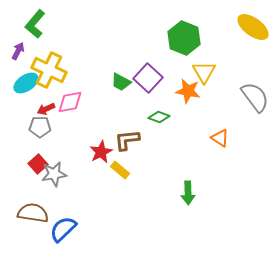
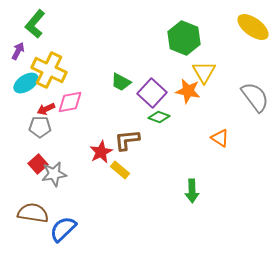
purple square: moved 4 px right, 15 px down
green arrow: moved 4 px right, 2 px up
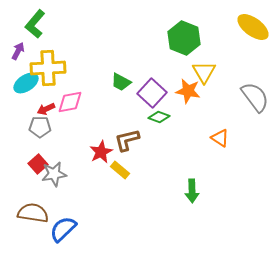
yellow cross: moved 1 px left, 2 px up; rotated 28 degrees counterclockwise
brown L-shape: rotated 8 degrees counterclockwise
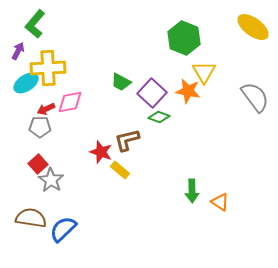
orange triangle: moved 64 px down
red star: rotated 25 degrees counterclockwise
gray star: moved 3 px left, 6 px down; rotated 30 degrees counterclockwise
brown semicircle: moved 2 px left, 5 px down
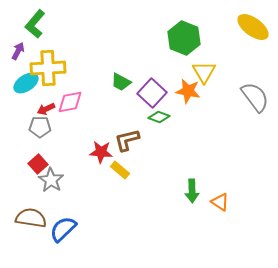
red star: rotated 15 degrees counterclockwise
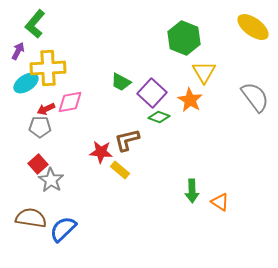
orange star: moved 2 px right, 9 px down; rotated 20 degrees clockwise
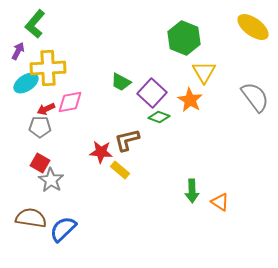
red square: moved 2 px right, 1 px up; rotated 18 degrees counterclockwise
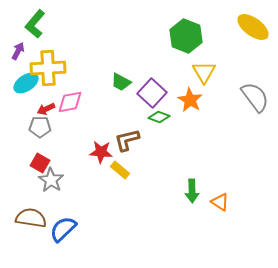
green hexagon: moved 2 px right, 2 px up
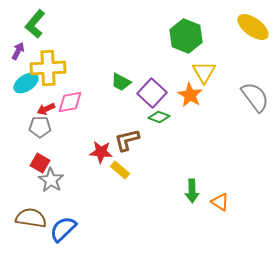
orange star: moved 5 px up
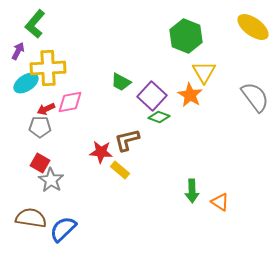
purple square: moved 3 px down
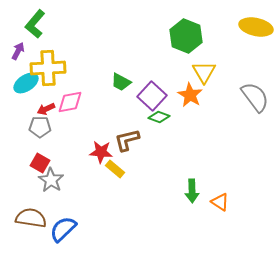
yellow ellipse: moved 3 px right; rotated 24 degrees counterclockwise
yellow rectangle: moved 5 px left, 1 px up
